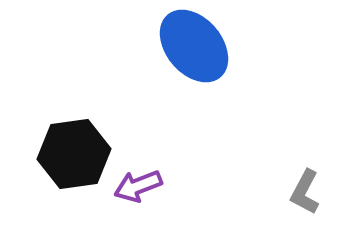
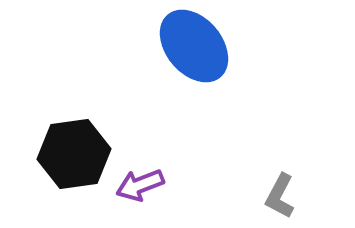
purple arrow: moved 2 px right, 1 px up
gray L-shape: moved 25 px left, 4 px down
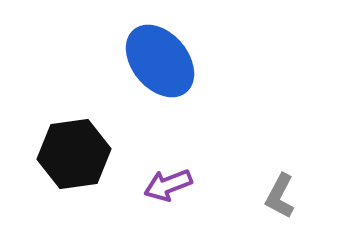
blue ellipse: moved 34 px left, 15 px down
purple arrow: moved 28 px right
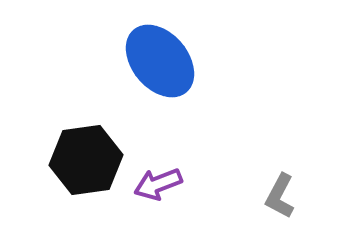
black hexagon: moved 12 px right, 6 px down
purple arrow: moved 10 px left, 1 px up
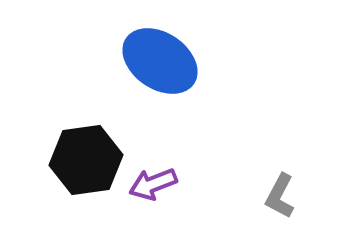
blue ellipse: rotated 16 degrees counterclockwise
purple arrow: moved 5 px left
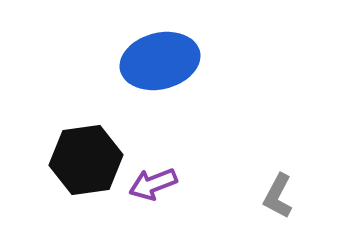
blue ellipse: rotated 48 degrees counterclockwise
gray L-shape: moved 2 px left
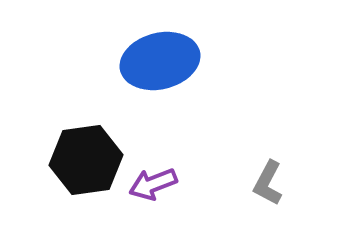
gray L-shape: moved 10 px left, 13 px up
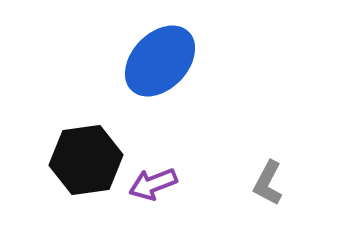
blue ellipse: rotated 32 degrees counterclockwise
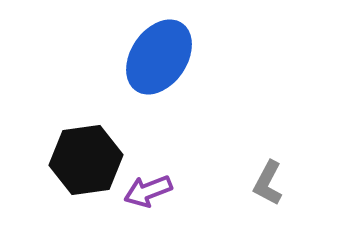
blue ellipse: moved 1 px left, 4 px up; rotated 10 degrees counterclockwise
purple arrow: moved 5 px left, 7 px down
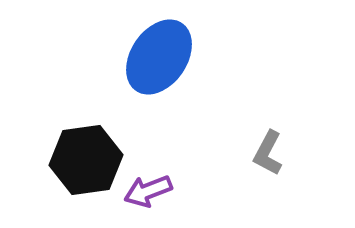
gray L-shape: moved 30 px up
